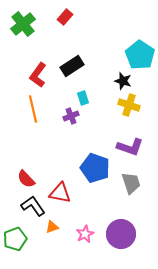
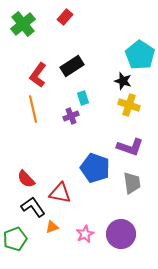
gray trapezoid: moved 1 px right; rotated 10 degrees clockwise
black L-shape: moved 1 px down
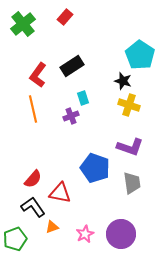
red semicircle: moved 7 px right; rotated 96 degrees counterclockwise
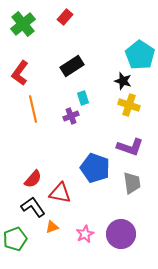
red L-shape: moved 18 px left, 2 px up
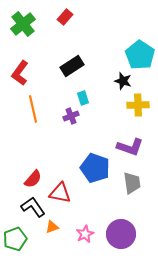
yellow cross: moved 9 px right; rotated 20 degrees counterclockwise
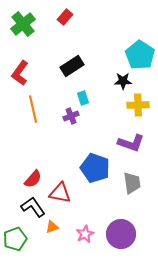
black star: rotated 18 degrees counterclockwise
purple L-shape: moved 1 px right, 4 px up
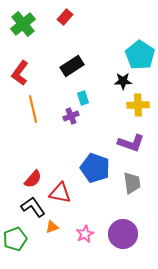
purple circle: moved 2 px right
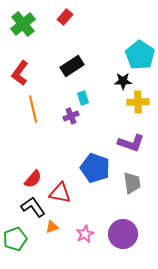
yellow cross: moved 3 px up
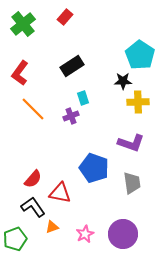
orange line: rotated 32 degrees counterclockwise
blue pentagon: moved 1 px left
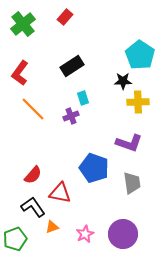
purple L-shape: moved 2 px left
red semicircle: moved 4 px up
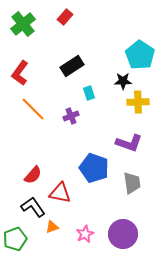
cyan rectangle: moved 6 px right, 5 px up
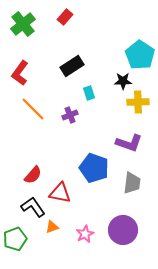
purple cross: moved 1 px left, 1 px up
gray trapezoid: rotated 15 degrees clockwise
purple circle: moved 4 px up
